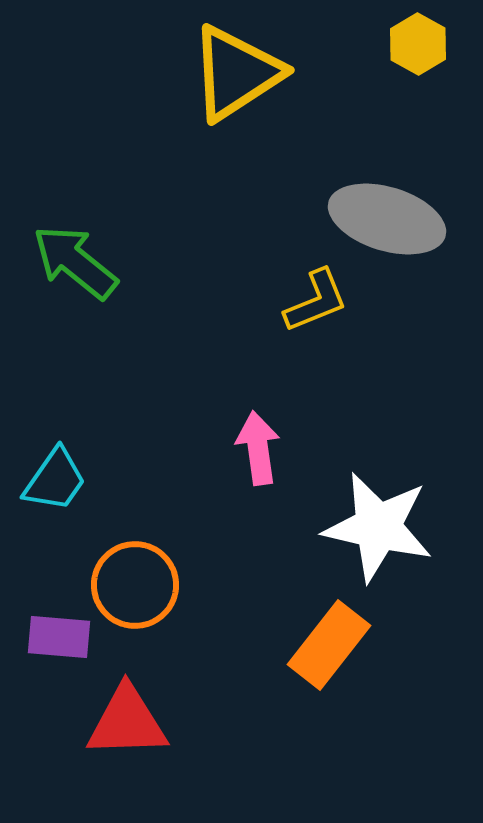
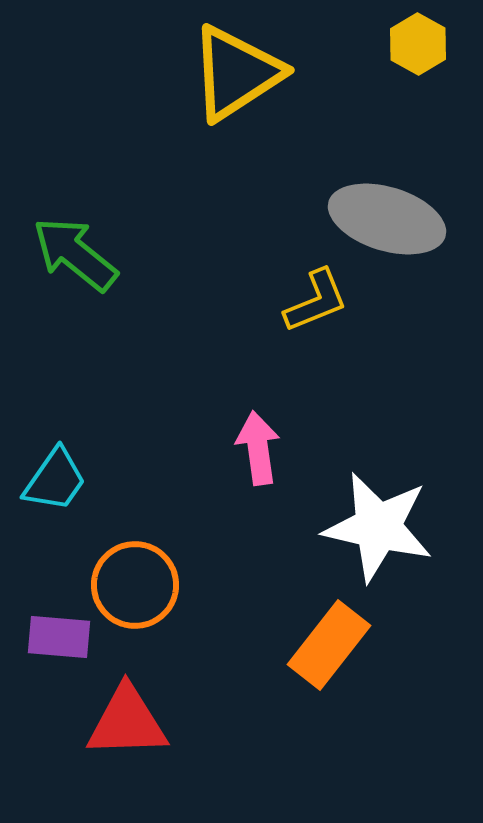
green arrow: moved 8 px up
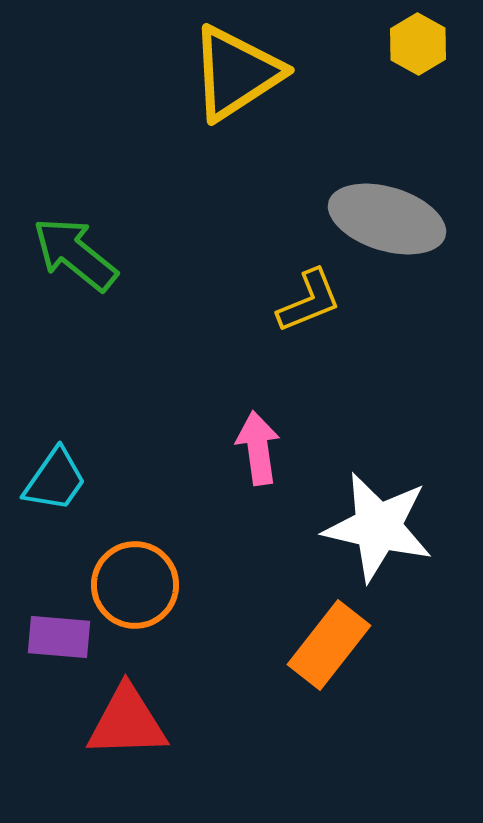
yellow L-shape: moved 7 px left
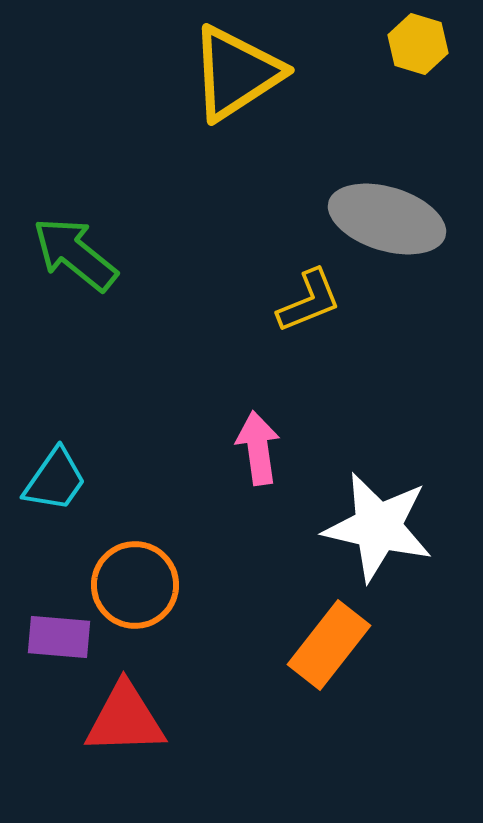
yellow hexagon: rotated 12 degrees counterclockwise
red triangle: moved 2 px left, 3 px up
